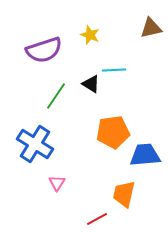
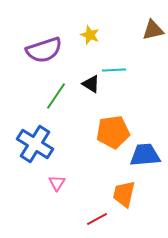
brown triangle: moved 2 px right, 2 px down
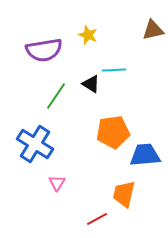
yellow star: moved 2 px left
purple semicircle: rotated 9 degrees clockwise
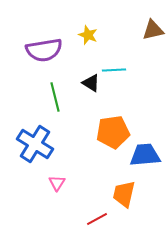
black triangle: moved 1 px up
green line: moved 1 px left, 1 px down; rotated 48 degrees counterclockwise
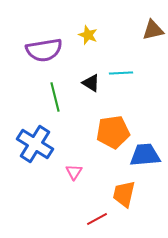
cyan line: moved 7 px right, 3 px down
pink triangle: moved 17 px right, 11 px up
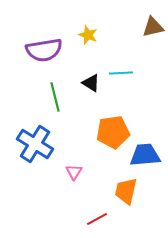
brown triangle: moved 3 px up
orange trapezoid: moved 2 px right, 3 px up
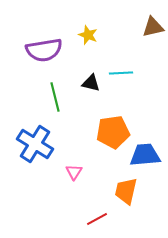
black triangle: rotated 18 degrees counterclockwise
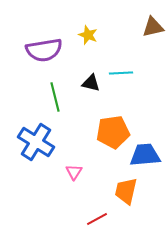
blue cross: moved 1 px right, 2 px up
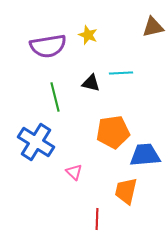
purple semicircle: moved 4 px right, 4 px up
pink triangle: rotated 18 degrees counterclockwise
red line: rotated 60 degrees counterclockwise
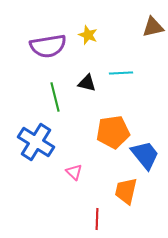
black triangle: moved 4 px left
blue trapezoid: rotated 56 degrees clockwise
